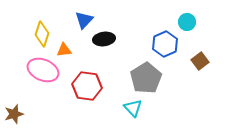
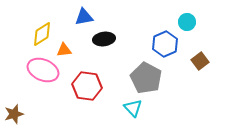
blue triangle: moved 3 px up; rotated 36 degrees clockwise
yellow diamond: rotated 40 degrees clockwise
gray pentagon: rotated 12 degrees counterclockwise
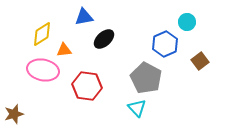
black ellipse: rotated 35 degrees counterclockwise
pink ellipse: rotated 12 degrees counterclockwise
cyan triangle: moved 4 px right
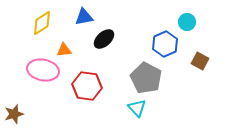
yellow diamond: moved 11 px up
brown square: rotated 24 degrees counterclockwise
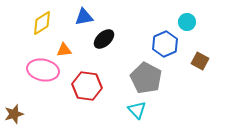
cyan triangle: moved 2 px down
